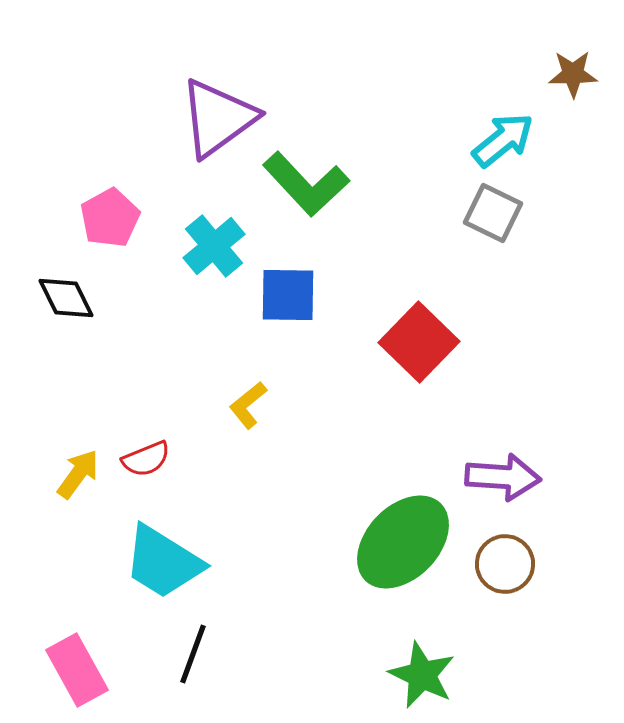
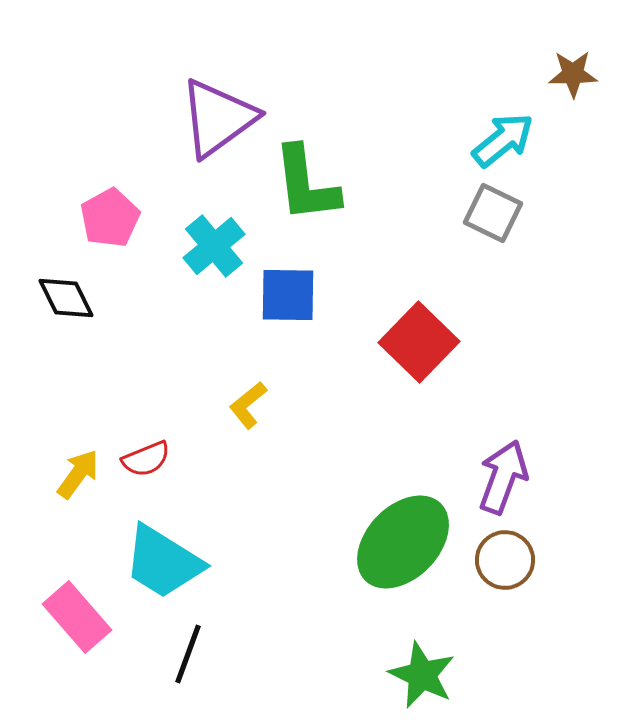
green L-shape: rotated 36 degrees clockwise
purple arrow: rotated 74 degrees counterclockwise
brown circle: moved 4 px up
black line: moved 5 px left
pink rectangle: moved 53 px up; rotated 12 degrees counterclockwise
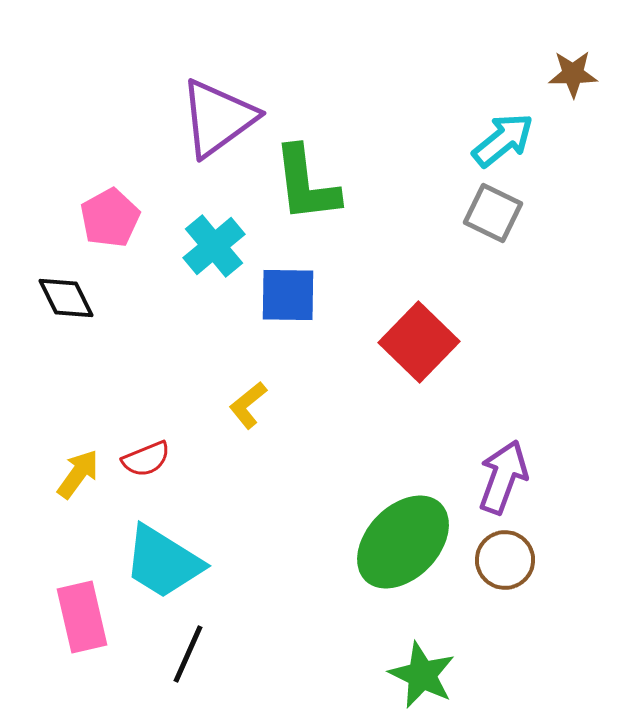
pink rectangle: moved 5 px right; rotated 28 degrees clockwise
black line: rotated 4 degrees clockwise
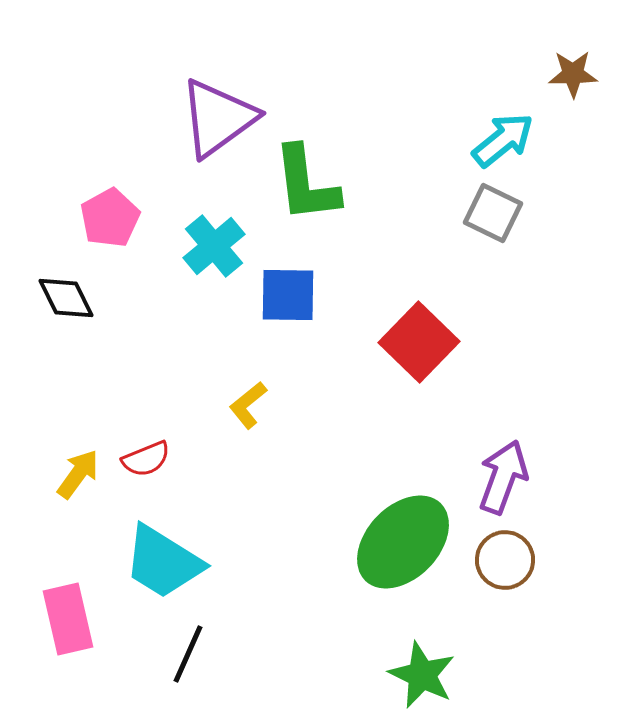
pink rectangle: moved 14 px left, 2 px down
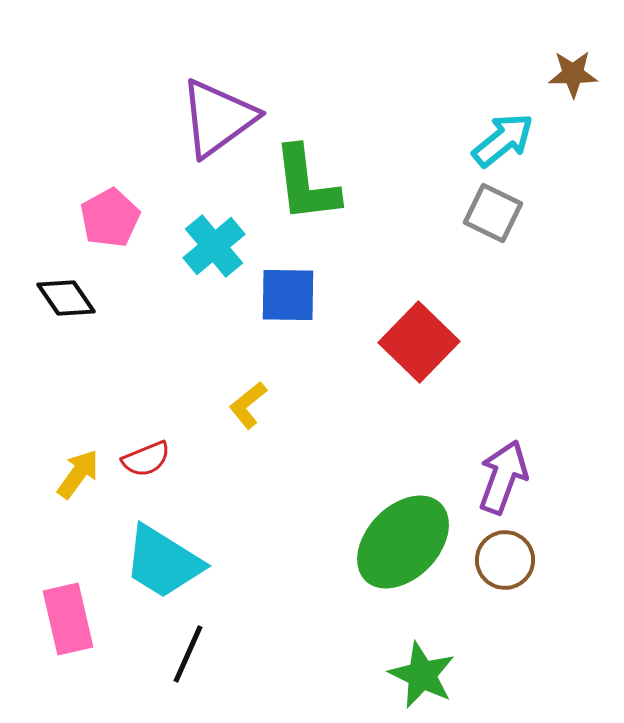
black diamond: rotated 8 degrees counterclockwise
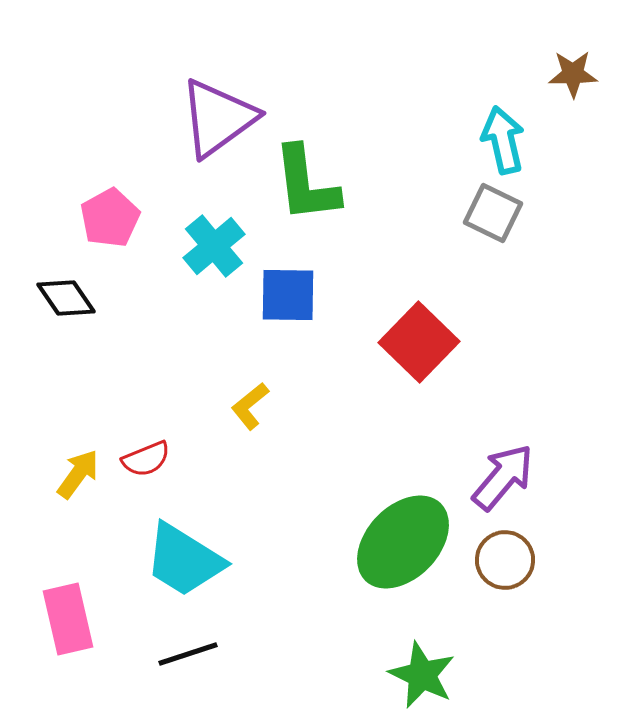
cyan arrow: rotated 64 degrees counterclockwise
yellow L-shape: moved 2 px right, 1 px down
purple arrow: rotated 20 degrees clockwise
cyan trapezoid: moved 21 px right, 2 px up
black line: rotated 48 degrees clockwise
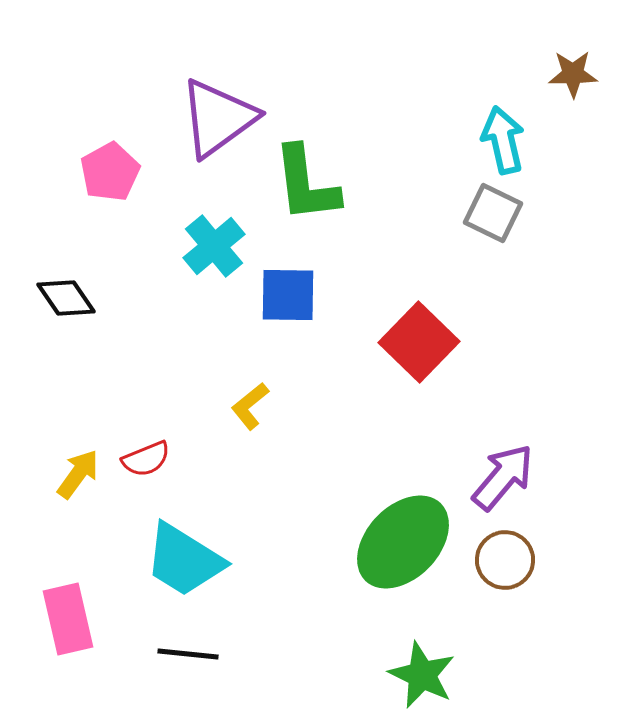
pink pentagon: moved 46 px up
black line: rotated 24 degrees clockwise
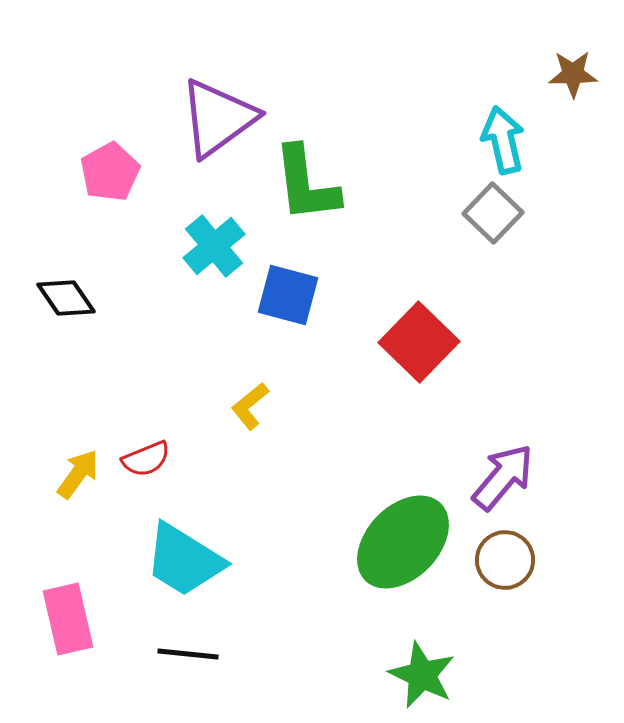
gray square: rotated 18 degrees clockwise
blue square: rotated 14 degrees clockwise
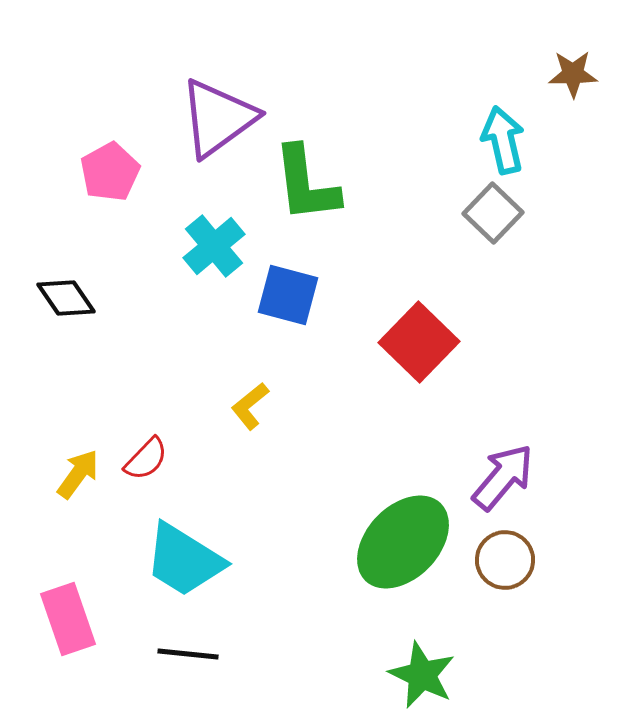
red semicircle: rotated 24 degrees counterclockwise
pink rectangle: rotated 6 degrees counterclockwise
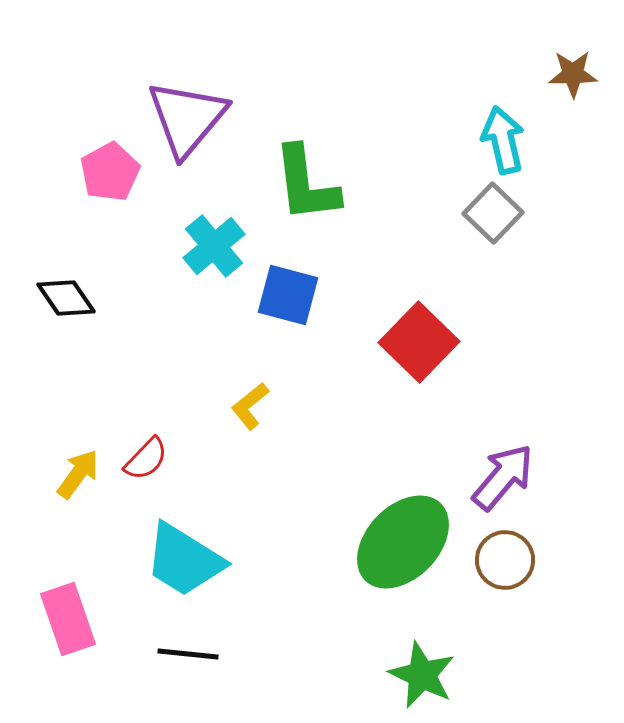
purple triangle: moved 31 px left; rotated 14 degrees counterclockwise
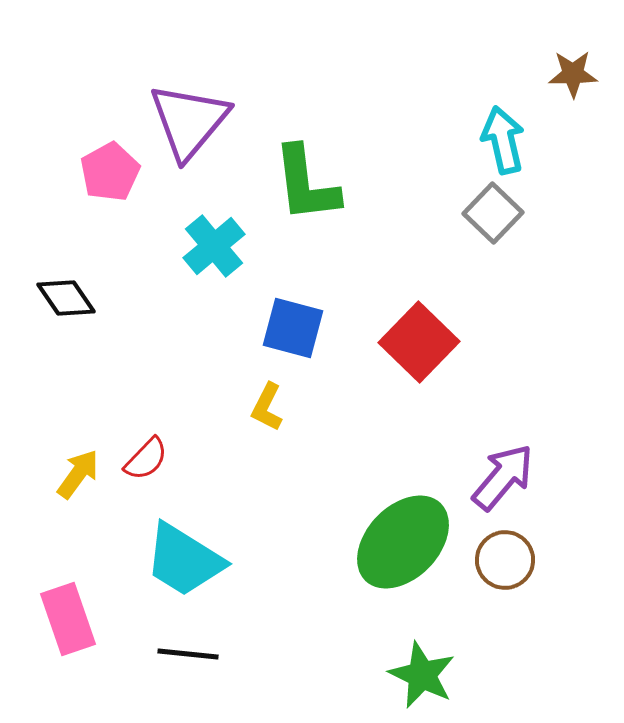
purple triangle: moved 2 px right, 3 px down
blue square: moved 5 px right, 33 px down
yellow L-shape: moved 17 px right, 1 px down; rotated 24 degrees counterclockwise
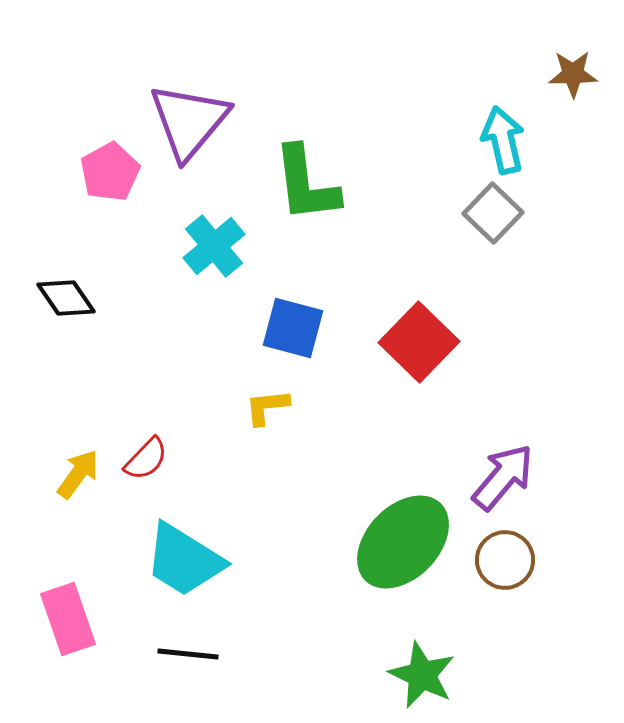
yellow L-shape: rotated 57 degrees clockwise
